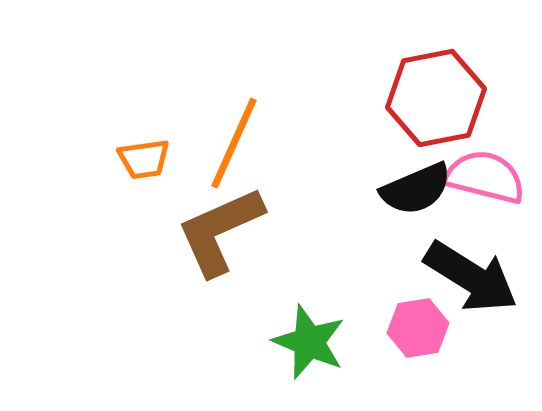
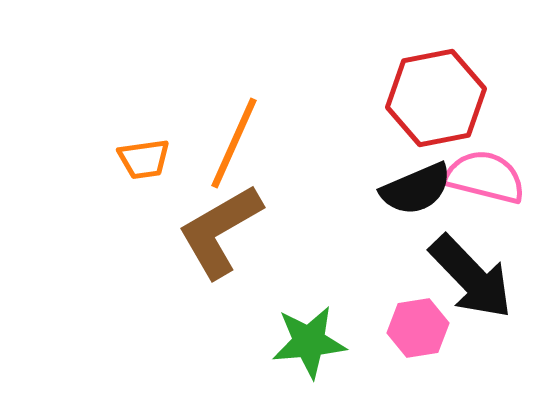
brown L-shape: rotated 6 degrees counterclockwise
black arrow: rotated 14 degrees clockwise
green star: rotated 28 degrees counterclockwise
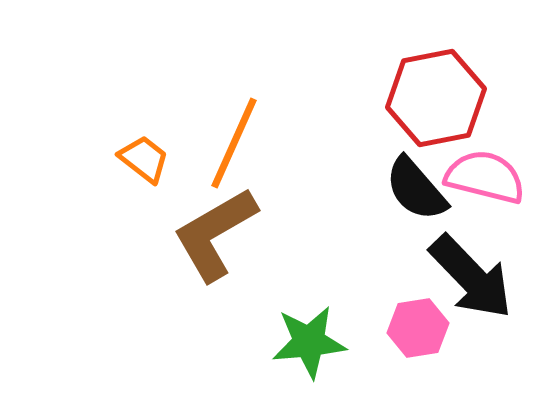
orange trapezoid: rotated 134 degrees counterclockwise
black semicircle: rotated 72 degrees clockwise
brown L-shape: moved 5 px left, 3 px down
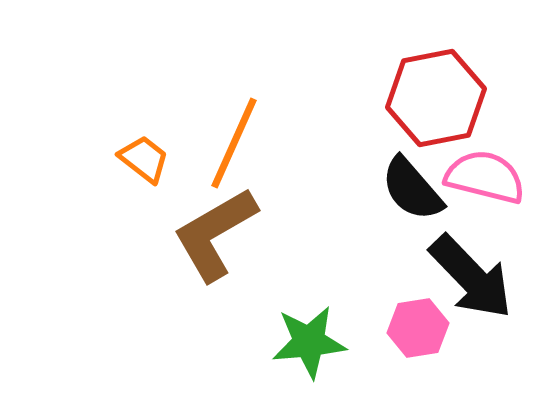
black semicircle: moved 4 px left
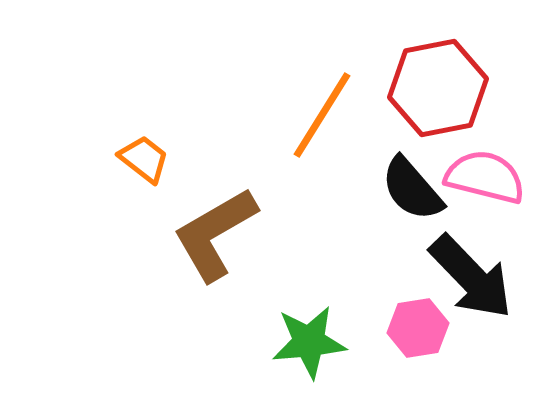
red hexagon: moved 2 px right, 10 px up
orange line: moved 88 px right, 28 px up; rotated 8 degrees clockwise
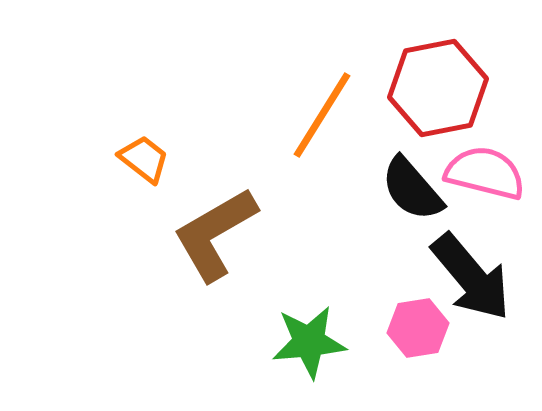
pink semicircle: moved 4 px up
black arrow: rotated 4 degrees clockwise
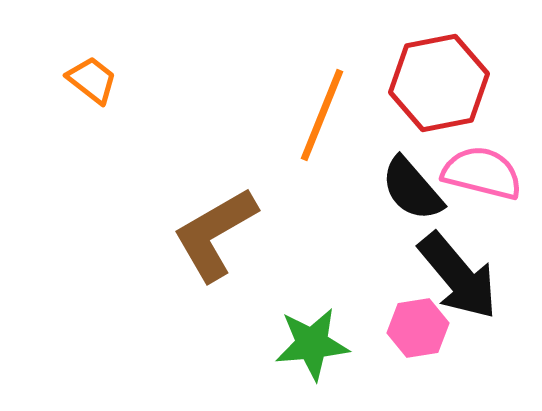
red hexagon: moved 1 px right, 5 px up
orange line: rotated 10 degrees counterclockwise
orange trapezoid: moved 52 px left, 79 px up
pink semicircle: moved 3 px left
black arrow: moved 13 px left, 1 px up
green star: moved 3 px right, 2 px down
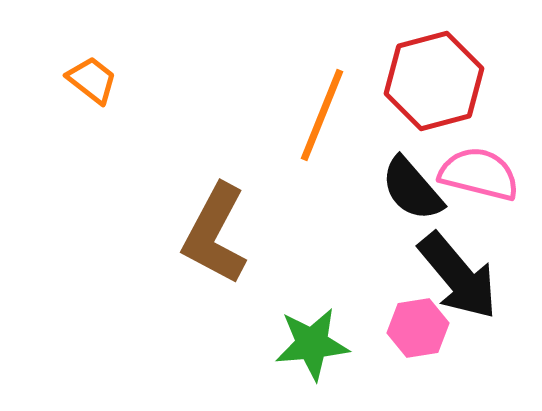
red hexagon: moved 5 px left, 2 px up; rotated 4 degrees counterclockwise
pink semicircle: moved 3 px left, 1 px down
brown L-shape: rotated 32 degrees counterclockwise
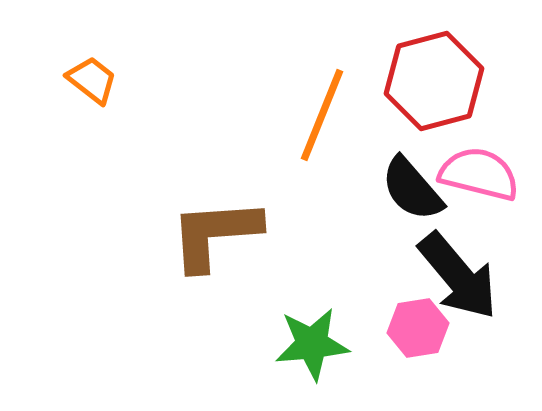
brown L-shape: rotated 58 degrees clockwise
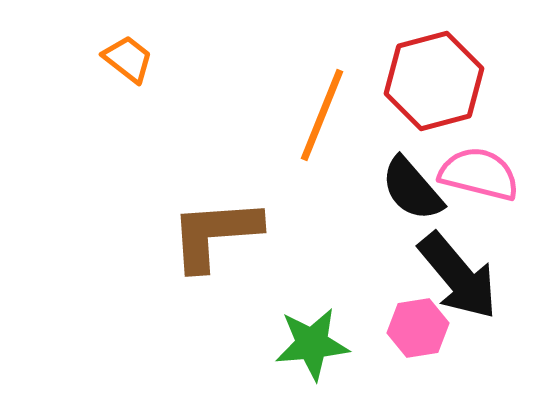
orange trapezoid: moved 36 px right, 21 px up
